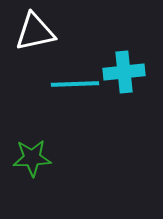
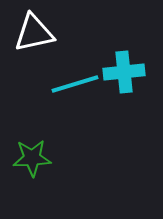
white triangle: moved 1 px left, 1 px down
cyan line: rotated 15 degrees counterclockwise
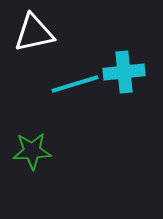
green star: moved 7 px up
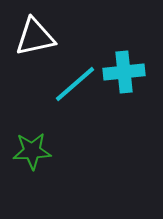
white triangle: moved 1 px right, 4 px down
cyan line: rotated 24 degrees counterclockwise
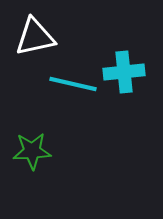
cyan line: moved 2 px left; rotated 54 degrees clockwise
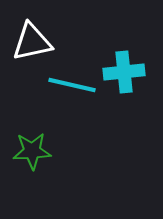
white triangle: moved 3 px left, 5 px down
cyan line: moved 1 px left, 1 px down
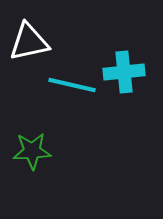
white triangle: moved 3 px left
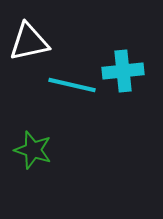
cyan cross: moved 1 px left, 1 px up
green star: moved 1 px right, 1 px up; rotated 21 degrees clockwise
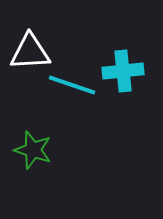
white triangle: moved 1 px right, 10 px down; rotated 9 degrees clockwise
cyan line: rotated 6 degrees clockwise
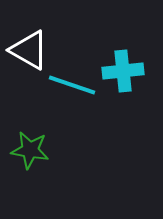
white triangle: moved 1 px left, 2 px up; rotated 33 degrees clockwise
green star: moved 3 px left; rotated 9 degrees counterclockwise
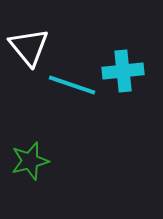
white triangle: moved 3 px up; rotated 21 degrees clockwise
green star: moved 11 px down; rotated 24 degrees counterclockwise
